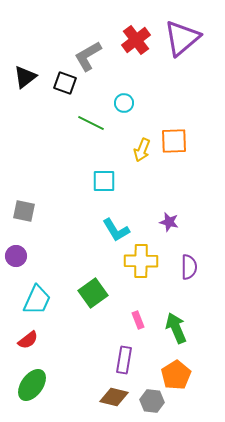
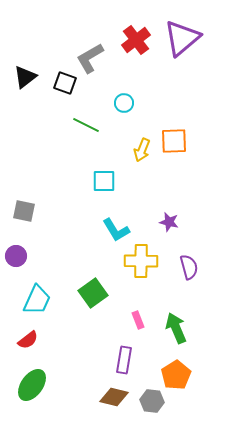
gray L-shape: moved 2 px right, 2 px down
green line: moved 5 px left, 2 px down
purple semicircle: rotated 15 degrees counterclockwise
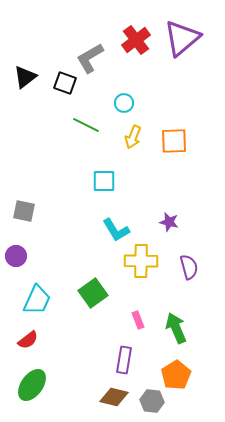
yellow arrow: moved 9 px left, 13 px up
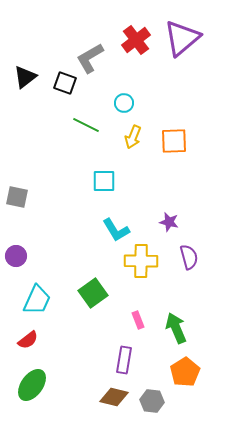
gray square: moved 7 px left, 14 px up
purple semicircle: moved 10 px up
orange pentagon: moved 9 px right, 3 px up
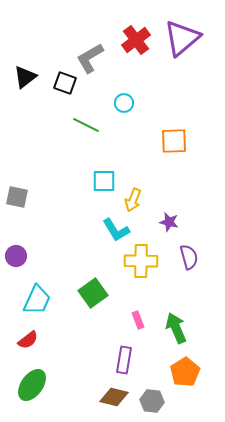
yellow arrow: moved 63 px down
